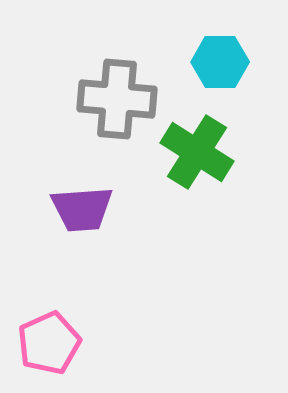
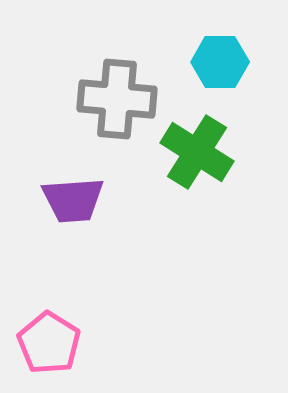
purple trapezoid: moved 9 px left, 9 px up
pink pentagon: rotated 16 degrees counterclockwise
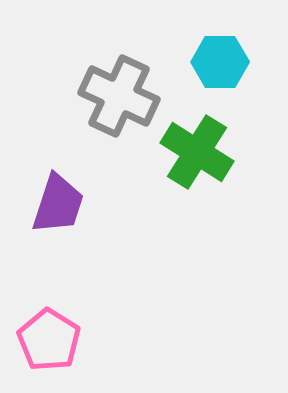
gray cross: moved 2 px right, 3 px up; rotated 20 degrees clockwise
purple trapezoid: moved 15 px left, 4 px down; rotated 68 degrees counterclockwise
pink pentagon: moved 3 px up
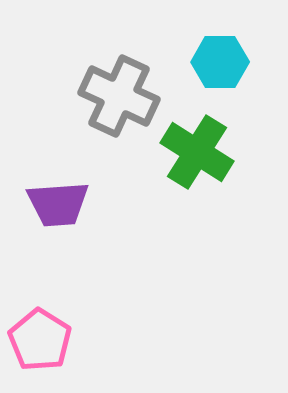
purple trapezoid: rotated 68 degrees clockwise
pink pentagon: moved 9 px left
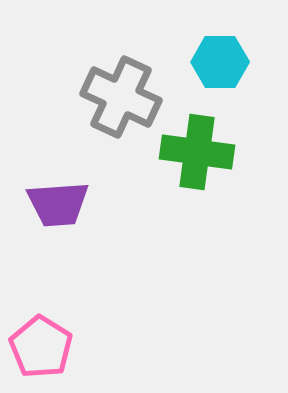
gray cross: moved 2 px right, 1 px down
green cross: rotated 24 degrees counterclockwise
pink pentagon: moved 1 px right, 7 px down
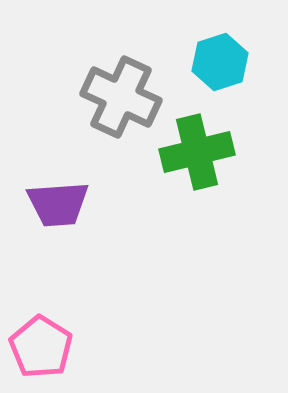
cyan hexagon: rotated 18 degrees counterclockwise
green cross: rotated 22 degrees counterclockwise
